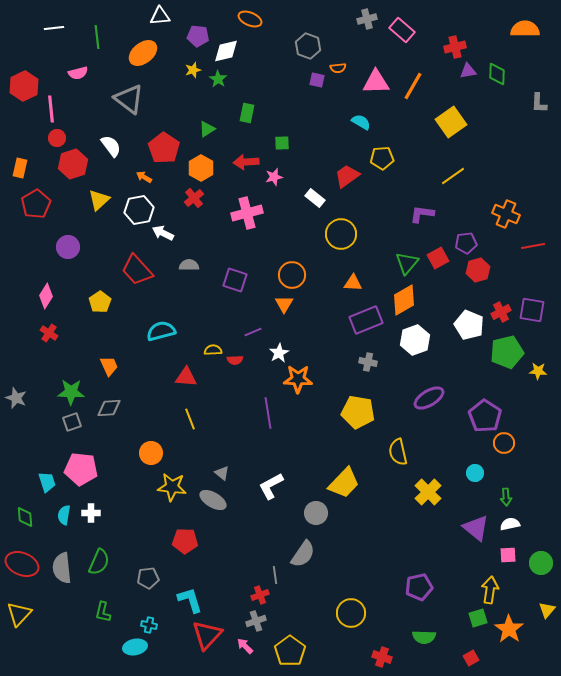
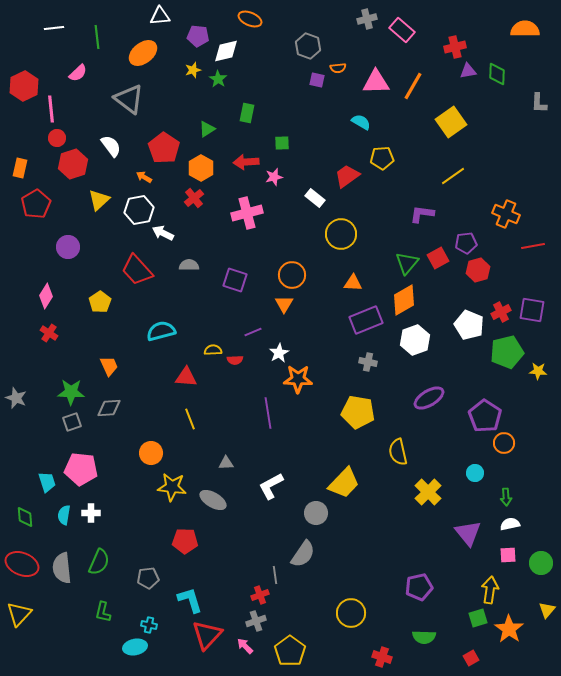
pink semicircle at (78, 73): rotated 30 degrees counterclockwise
gray triangle at (222, 473): moved 4 px right, 10 px up; rotated 42 degrees counterclockwise
purple triangle at (476, 528): moved 8 px left, 5 px down; rotated 12 degrees clockwise
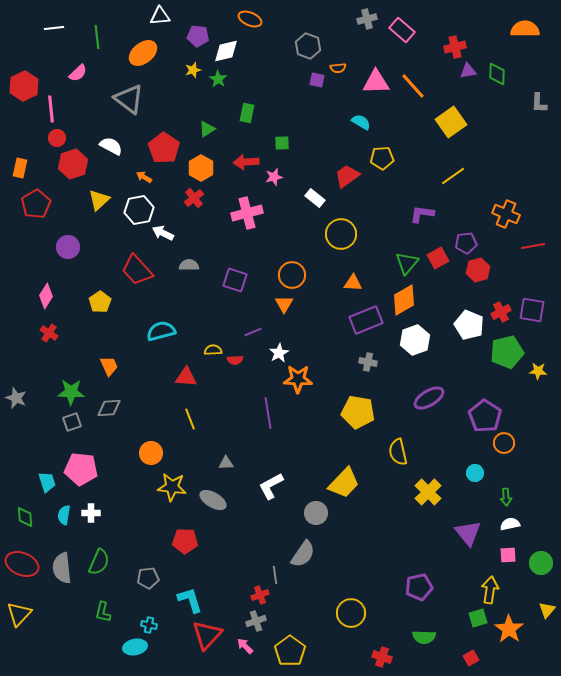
orange line at (413, 86): rotated 72 degrees counterclockwise
white semicircle at (111, 146): rotated 25 degrees counterclockwise
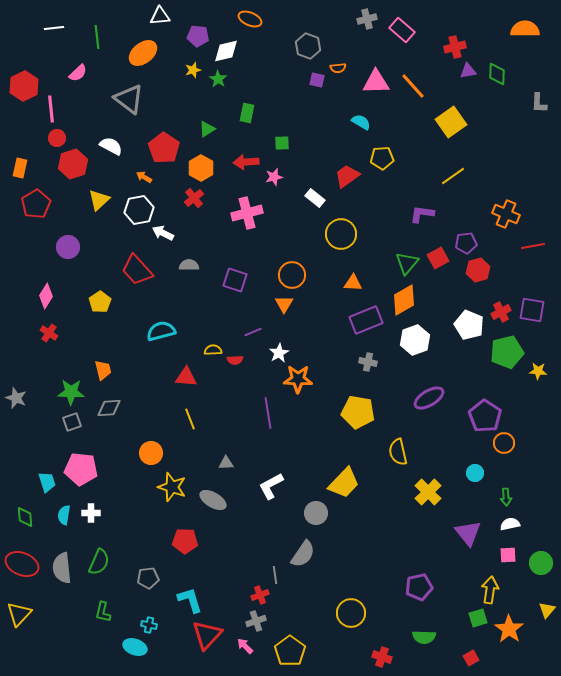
orange trapezoid at (109, 366): moved 6 px left, 4 px down; rotated 10 degrees clockwise
yellow star at (172, 487): rotated 12 degrees clockwise
cyan ellipse at (135, 647): rotated 30 degrees clockwise
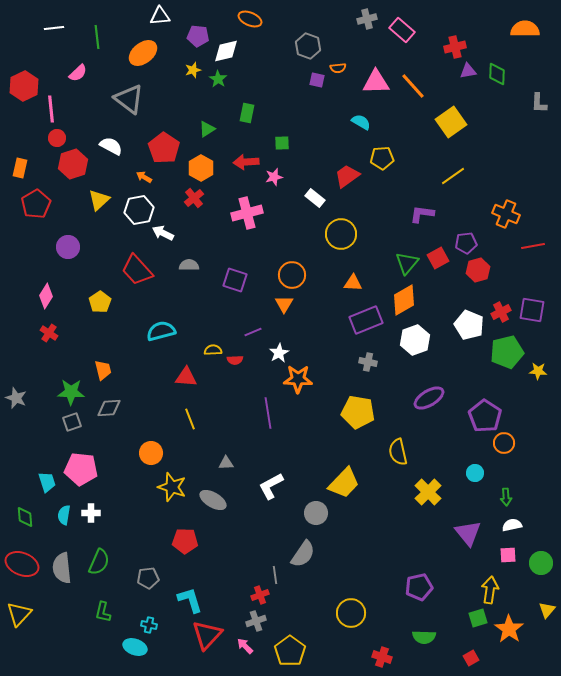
white semicircle at (510, 524): moved 2 px right, 1 px down
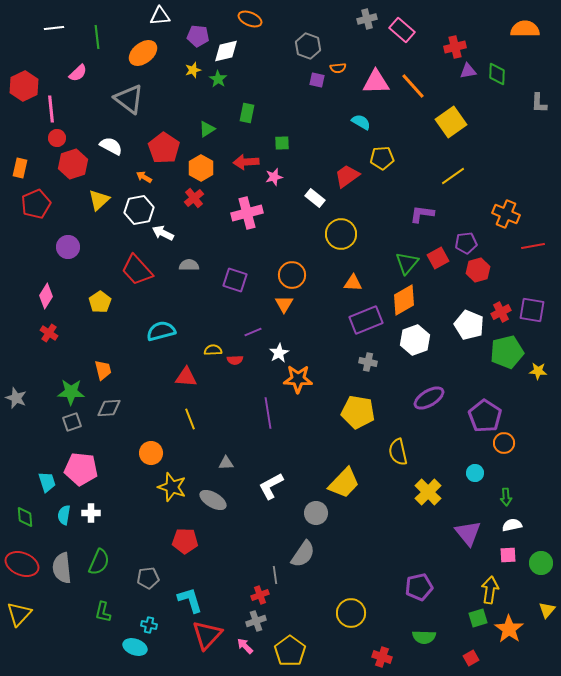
red pentagon at (36, 204): rotated 8 degrees clockwise
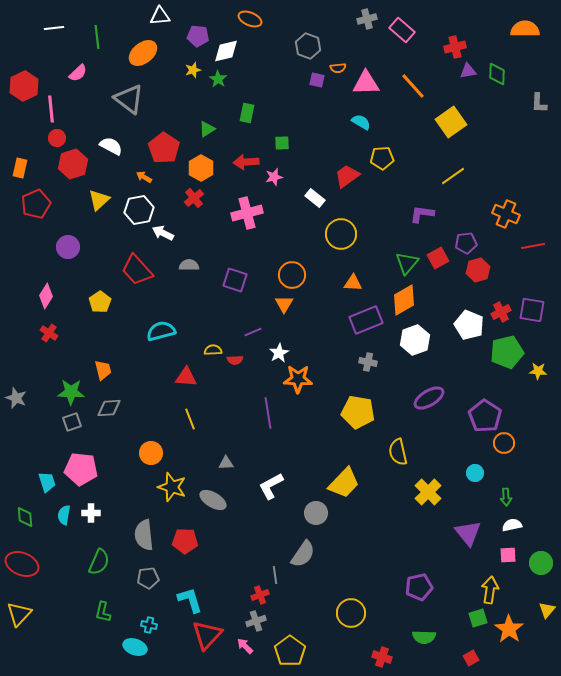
pink triangle at (376, 82): moved 10 px left, 1 px down
gray semicircle at (62, 568): moved 82 px right, 33 px up
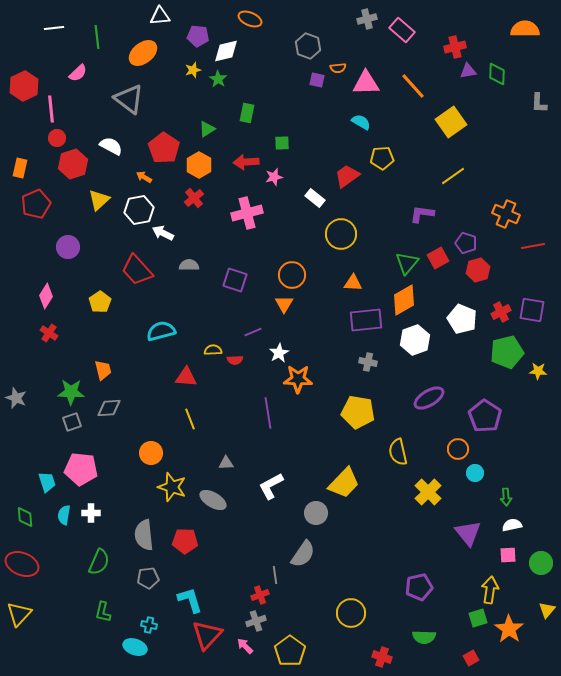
orange hexagon at (201, 168): moved 2 px left, 3 px up
purple pentagon at (466, 243): rotated 25 degrees clockwise
purple rectangle at (366, 320): rotated 16 degrees clockwise
white pentagon at (469, 325): moved 7 px left, 6 px up
orange circle at (504, 443): moved 46 px left, 6 px down
